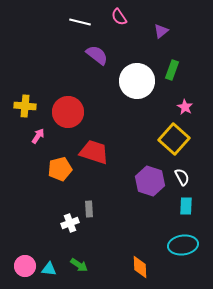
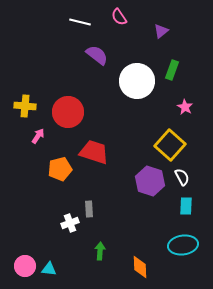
yellow square: moved 4 px left, 6 px down
green arrow: moved 21 px right, 14 px up; rotated 120 degrees counterclockwise
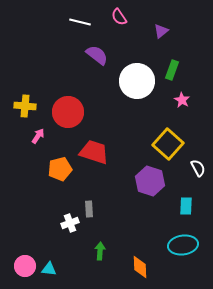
pink star: moved 3 px left, 7 px up
yellow square: moved 2 px left, 1 px up
white semicircle: moved 16 px right, 9 px up
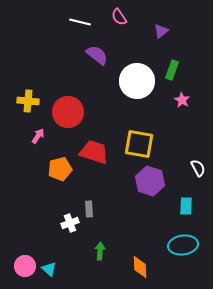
yellow cross: moved 3 px right, 5 px up
yellow square: moved 29 px left; rotated 32 degrees counterclockwise
cyan triangle: rotated 35 degrees clockwise
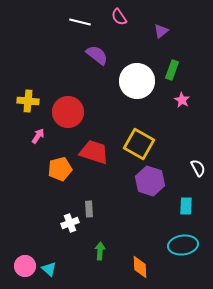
yellow square: rotated 20 degrees clockwise
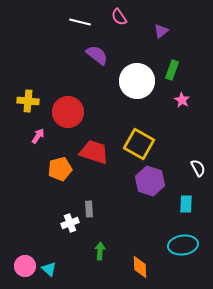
cyan rectangle: moved 2 px up
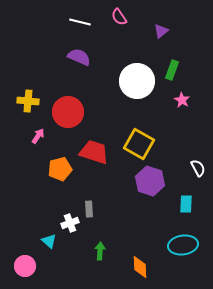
purple semicircle: moved 18 px left, 2 px down; rotated 15 degrees counterclockwise
cyan triangle: moved 28 px up
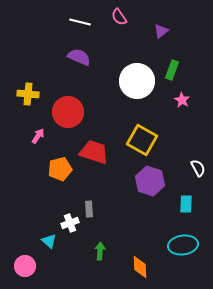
yellow cross: moved 7 px up
yellow square: moved 3 px right, 4 px up
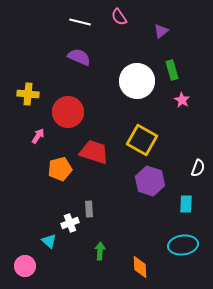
green rectangle: rotated 36 degrees counterclockwise
white semicircle: rotated 48 degrees clockwise
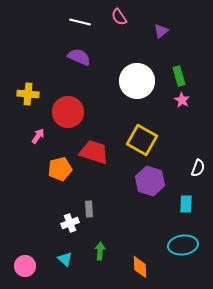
green rectangle: moved 7 px right, 6 px down
cyan triangle: moved 16 px right, 18 px down
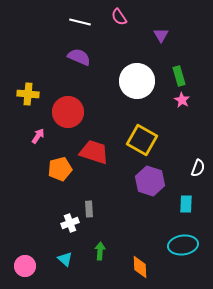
purple triangle: moved 4 px down; rotated 21 degrees counterclockwise
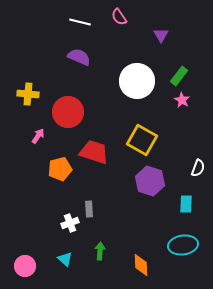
green rectangle: rotated 54 degrees clockwise
orange diamond: moved 1 px right, 2 px up
